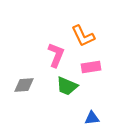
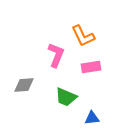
green trapezoid: moved 1 px left, 11 px down
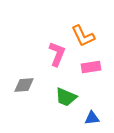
pink L-shape: moved 1 px right, 1 px up
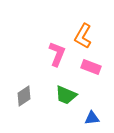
orange L-shape: rotated 55 degrees clockwise
pink rectangle: rotated 30 degrees clockwise
gray diamond: moved 11 px down; rotated 30 degrees counterclockwise
green trapezoid: moved 2 px up
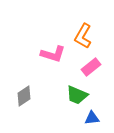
pink L-shape: moved 4 px left; rotated 85 degrees clockwise
pink rectangle: rotated 60 degrees counterclockwise
green trapezoid: moved 11 px right
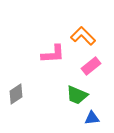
orange L-shape: rotated 105 degrees clockwise
pink L-shape: rotated 20 degrees counterclockwise
pink rectangle: moved 1 px up
gray diamond: moved 8 px left, 2 px up
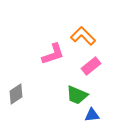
pink L-shape: rotated 15 degrees counterclockwise
blue triangle: moved 3 px up
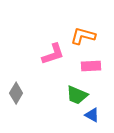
orange L-shape: rotated 30 degrees counterclockwise
pink rectangle: rotated 36 degrees clockwise
gray diamond: moved 1 px up; rotated 25 degrees counterclockwise
blue triangle: rotated 35 degrees clockwise
